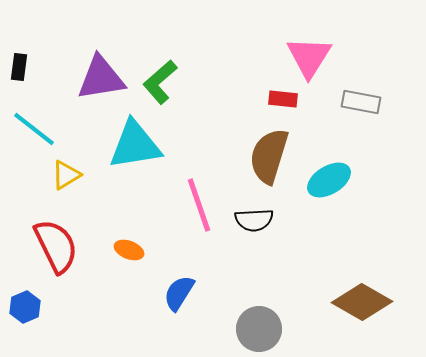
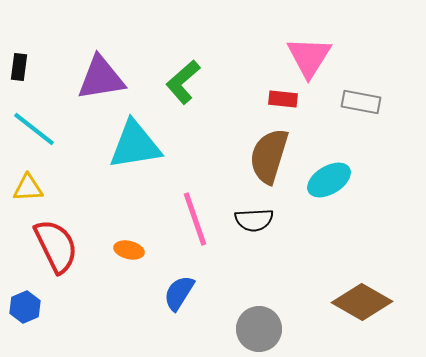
green L-shape: moved 23 px right
yellow triangle: moved 38 px left, 13 px down; rotated 28 degrees clockwise
pink line: moved 4 px left, 14 px down
orange ellipse: rotated 8 degrees counterclockwise
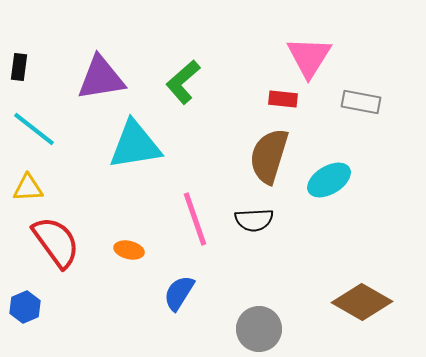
red semicircle: moved 4 px up; rotated 10 degrees counterclockwise
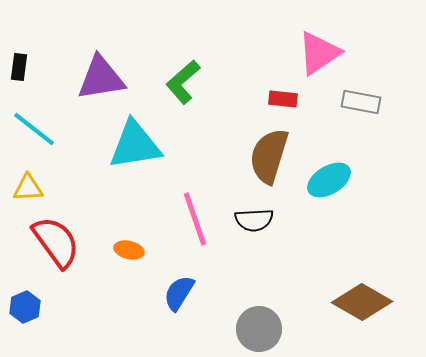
pink triangle: moved 10 px right, 4 px up; rotated 24 degrees clockwise
